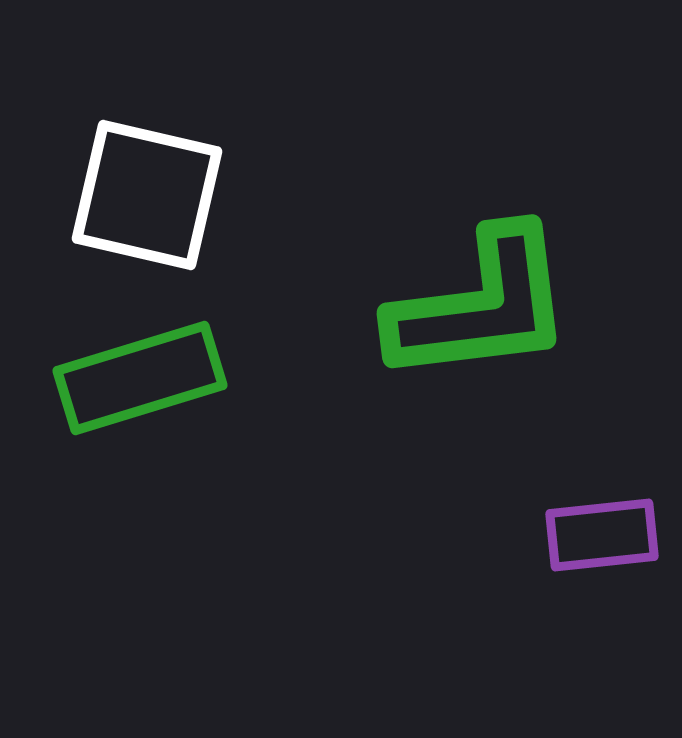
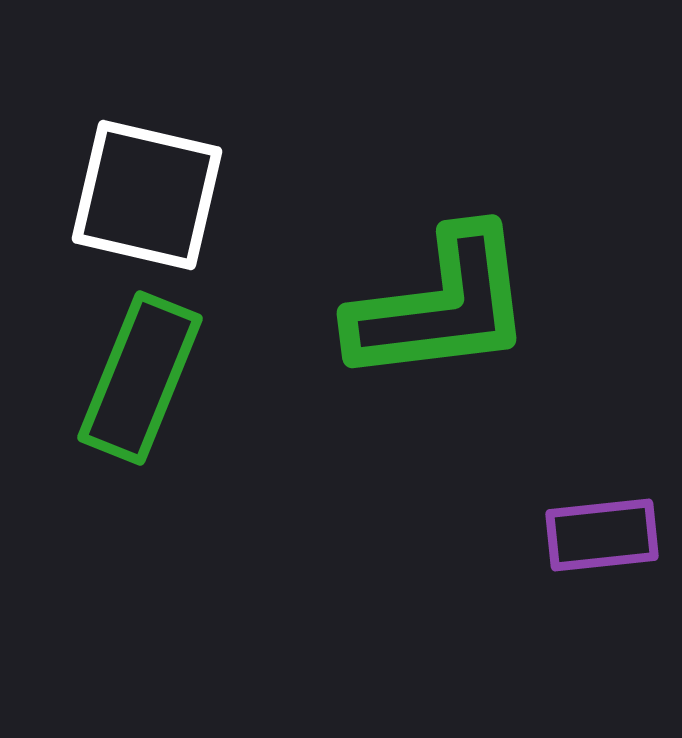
green L-shape: moved 40 px left
green rectangle: rotated 51 degrees counterclockwise
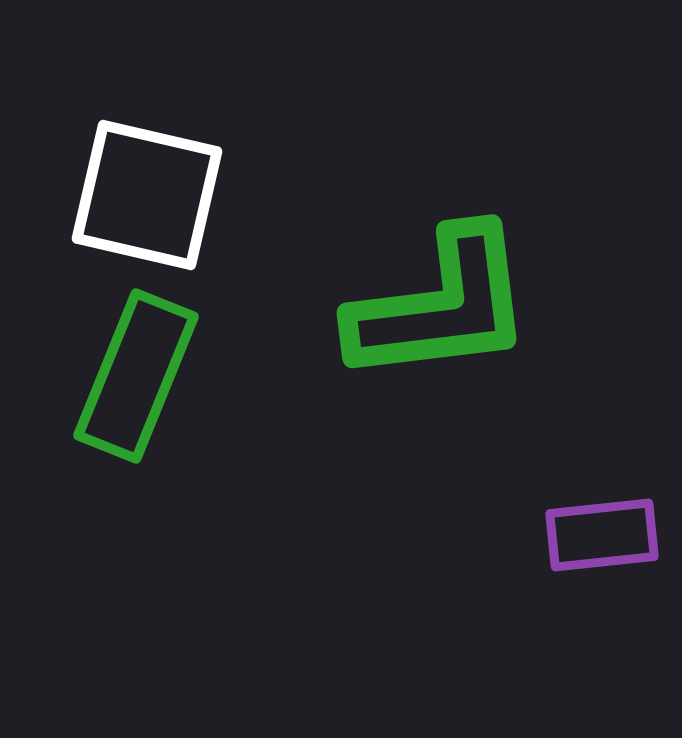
green rectangle: moved 4 px left, 2 px up
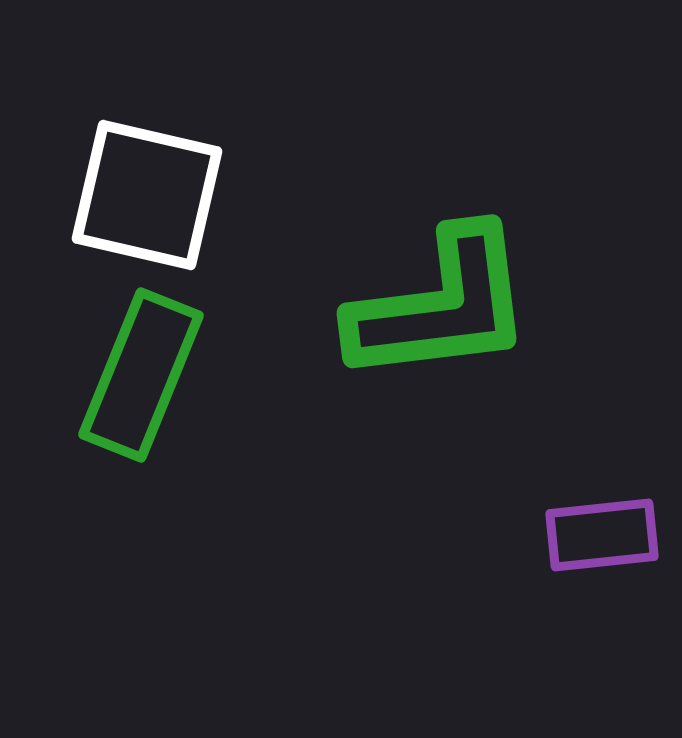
green rectangle: moved 5 px right, 1 px up
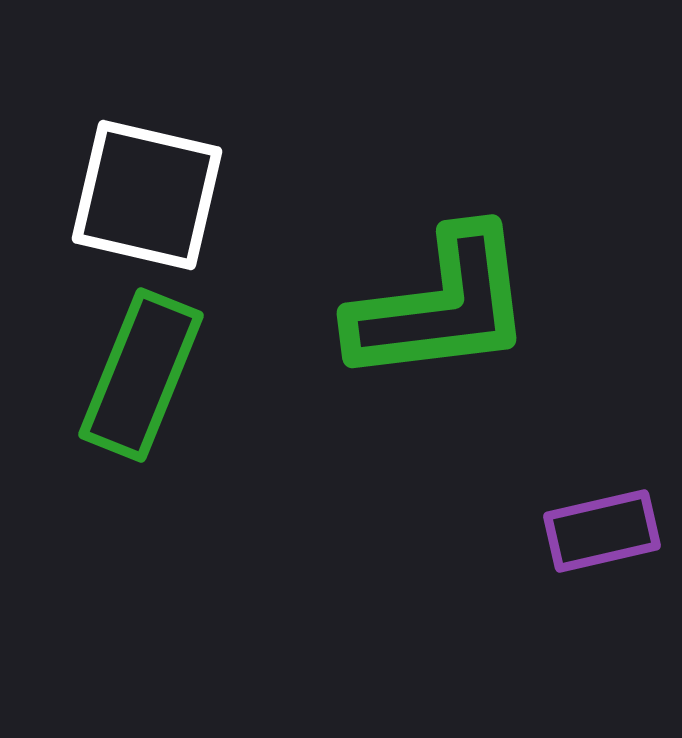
purple rectangle: moved 4 px up; rotated 7 degrees counterclockwise
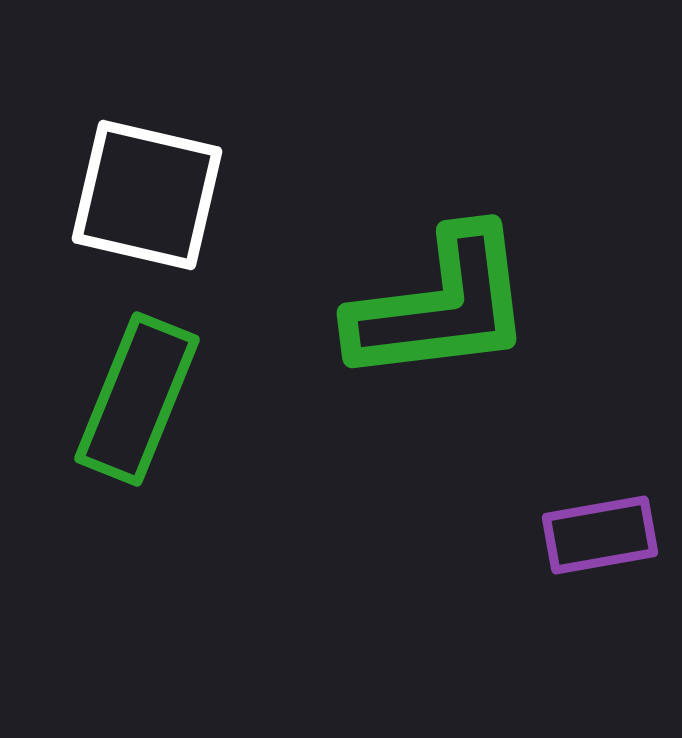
green rectangle: moved 4 px left, 24 px down
purple rectangle: moved 2 px left, 4 px down; rotated 3 degrees clockwise
